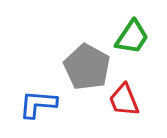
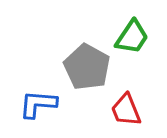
red trapezoid: moved 2 px right, 10 px down
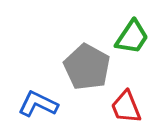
blue L-shape: rotated 21 degrees clockwise
red trapezoid: moved 3 px up
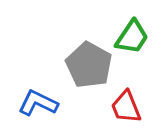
gray pentagon: moved 2 px right, 2 px up
blue L-shape: moved 1 px up
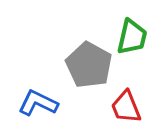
green trapezoid: rotated 21 degrees counterclockwise
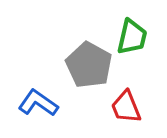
blue L-shape: rotated 9 degrees clockwise
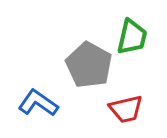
red trapezoid: moved 2 px down; rotated 81 degrees counterclockwise
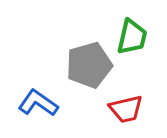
gray pentagon: rotated 27 degrees clockwise
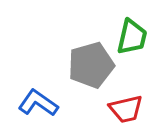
gray pentagon: moved 2 px right
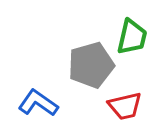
red trapezoid: moved 1 px left, 3 px up
